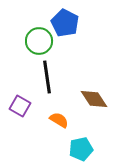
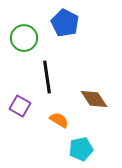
green circle: moved 15 px left, 3 px up
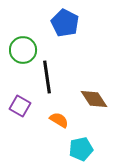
green circle: moved 1 px left, 12 px down
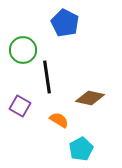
brown diamond: moved 4 px left, 1 px up; rotated 44 degrees counterclockwise
cyan pentagon: rotated 15 degrees counterclockwise
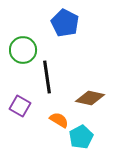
cyan pentagon: moved 12 px up
